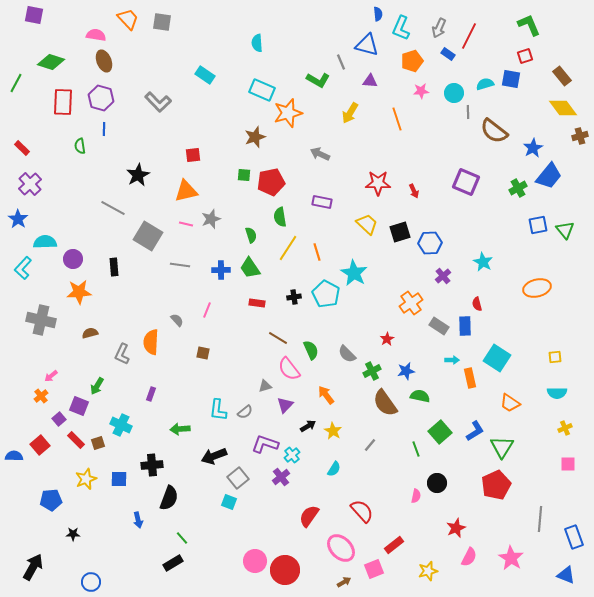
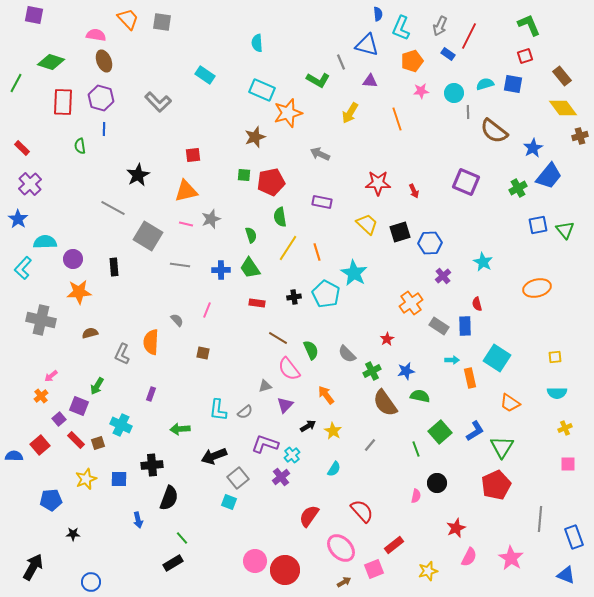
gray arrow at (439, 28): moved 1 px right, 2 px up
blue square at (511, 79): moved 2 px right, 5 px down
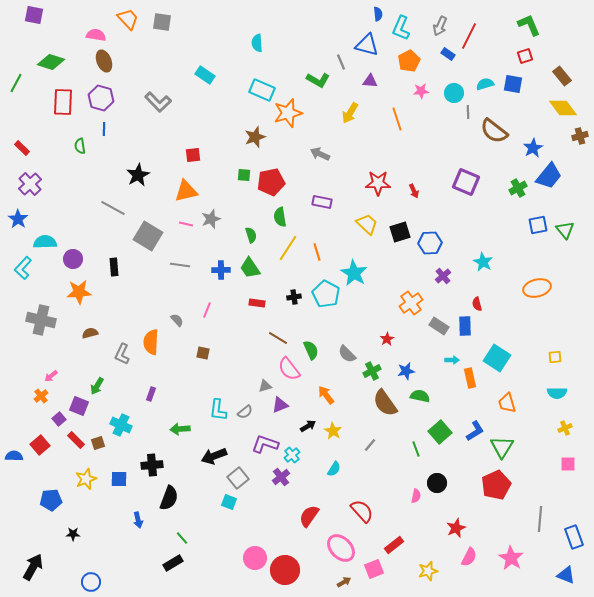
orange pentagon at (412, 61): moved 3 px left; rotated 10 degrees counterclockwise
orange trapezoid at (510, 403): moved 3 px left; rotated 40 degrees clockwise
purple triangle at (285, 405): moved 5 px left; rotated 24 degrees clockwise
pink circle at (255, 561): moved 3 px up
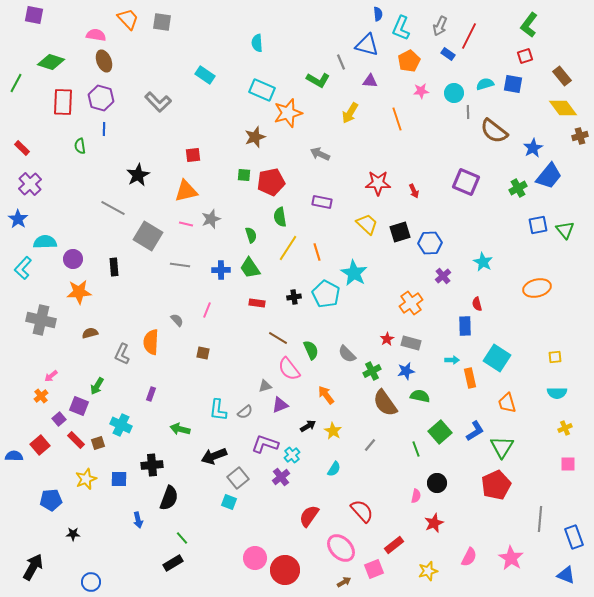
green L-shape at (529, 25): rotated 120 degrees counterclockwise
gray rectangle at (439, 326): moved 28 px left, 17 px down; rotated 18 degrees counterclockwise
green arrow at (180, 429): rotated 18 degrees clockwise
red star at (456, 528): moved 22 px left, 5 px up
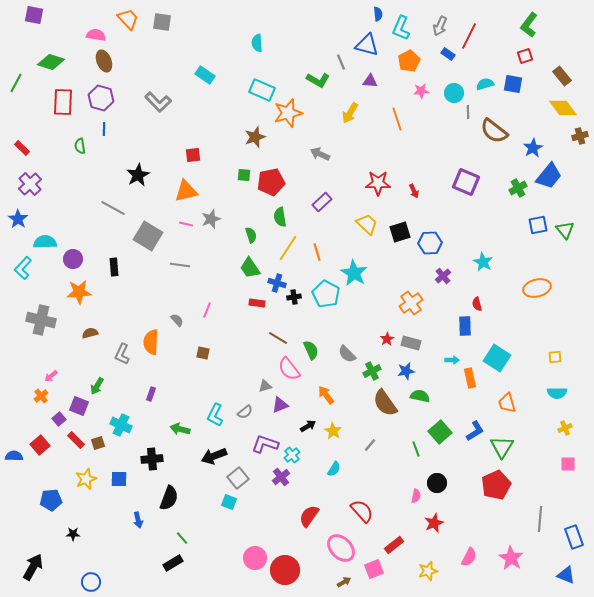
purple rectangle at (322, 202): rotated 54 degrees counterclockwise
blue cross at (221, 270): moved 56 px right, 13 px down; rotated 18 degrees clockwise
cyan L-shape at (218, 410): moved 3 px left, 5 px down; rotated 20 degrees clockwise
black cross at (152, 465): moved 6 px up
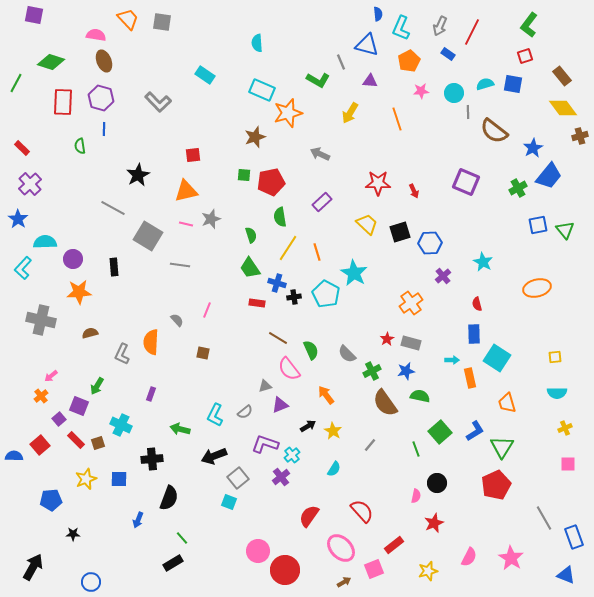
red line at (469, 36): moved 3 px right, 4 px up
blue rectangle at (465, 326): moved 9 px right, 8 px down
gray line at (540, 519): moved 4 px right, 1 px up; rotated 35 degrees counterclockwise
blue arrow at (138, 520): rotated 35 degrees clockwise
pink circle at (255, 558): moved 3 px right, 7 px up
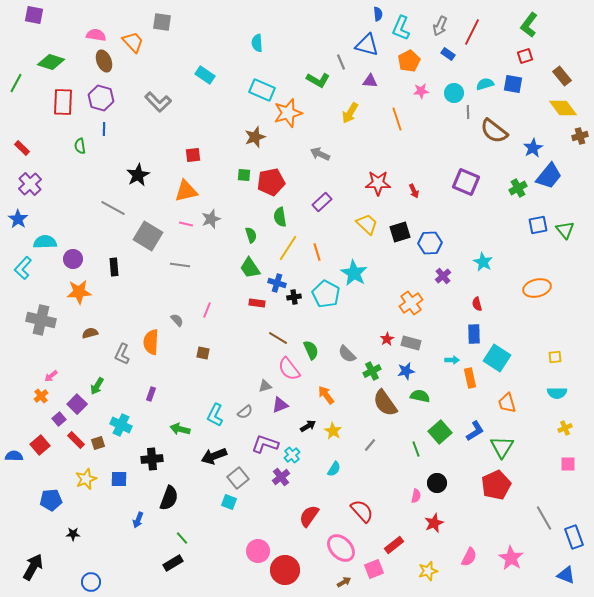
orange trapezoid at (128, 19): moved 5 px right, 23 px down
purple square at (79, 406): moved 2 px left, 2 px up; rotated 24 degrees clockwise
